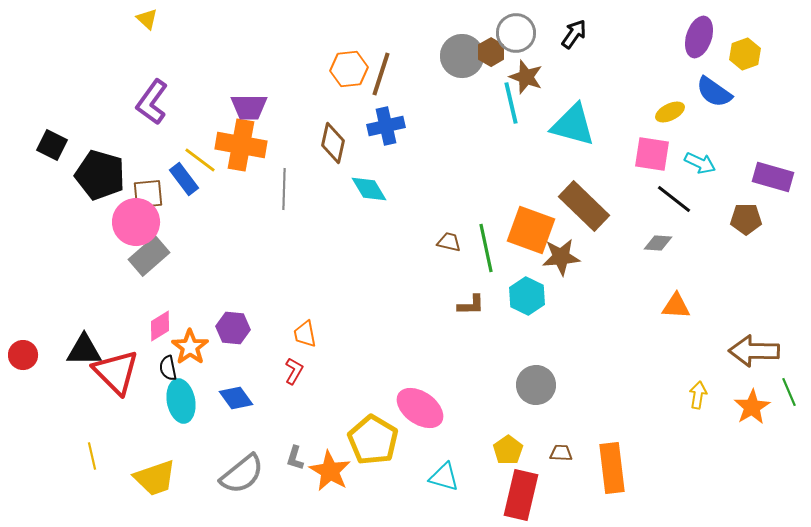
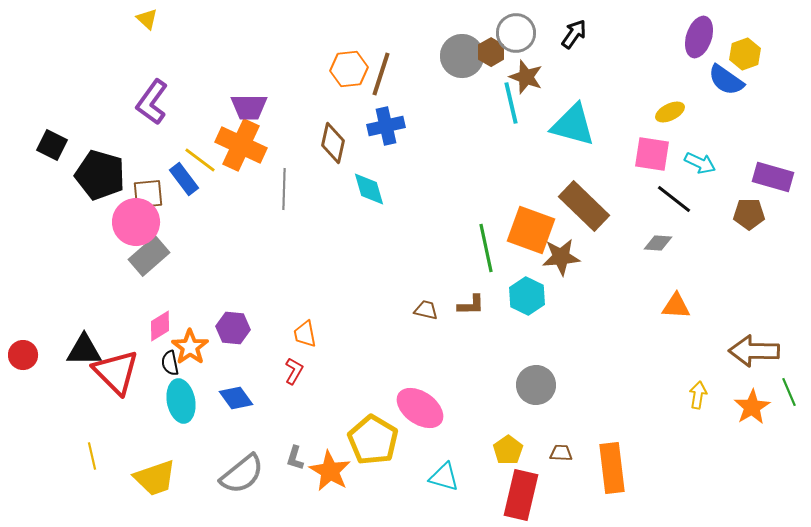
blue semicircle at (714, 92): moved 12 px right, 12 px up
orange cross at (241, 145): rotated 15 degrees clockwise
cyan diamond at (369, 189): rotated 15 degrees clockwise
brown pentagon at (746, 219): moved 3 px right, 5 px up
brown trapezoid at (449, 242): moved 23 px left, 68 px down
black semicircle at (168, 368): moved 2 px right, 5 px up
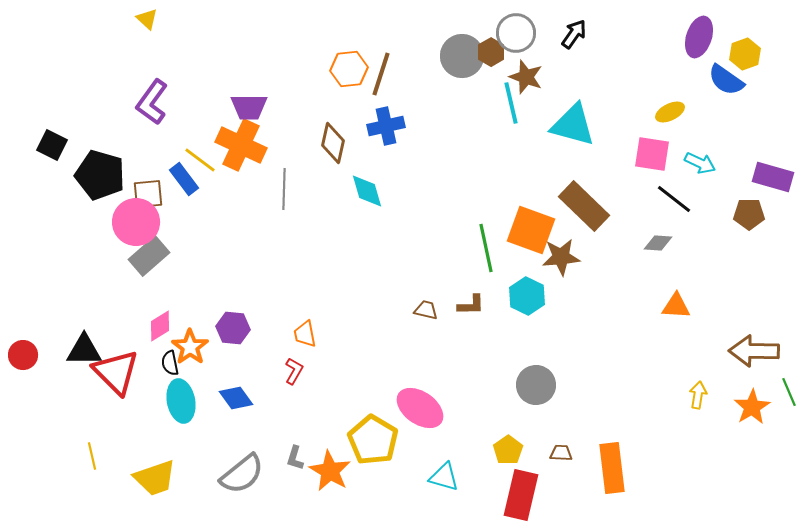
cyan diamond at (369, 189): moved 2 px left, 2 px down
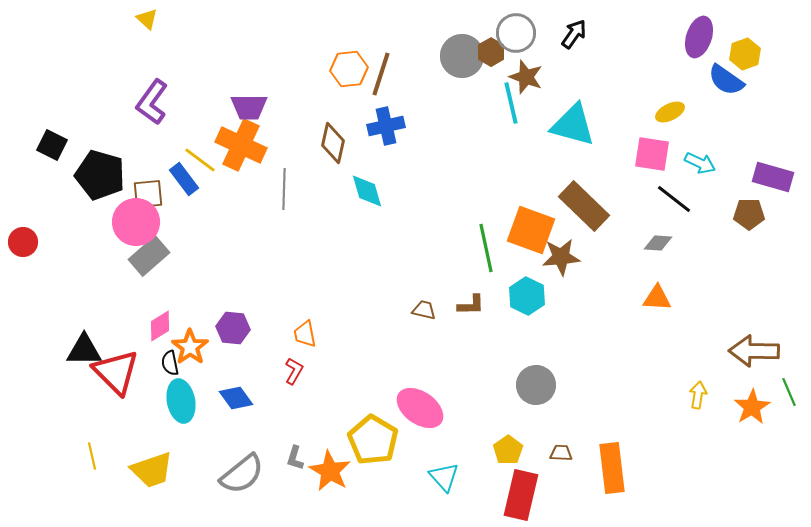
orange triangle at (676, 306): moved 19 px left, 8 px up
brown trapezoid at (426, 310): moved 2 px left
red circle at (23, 355): moved 113 px up
cyan triangle at (444, 477): rotated 32 degrees clockwise
yellow trapezoid at (155, 478): moved 3 px left, 8 px up
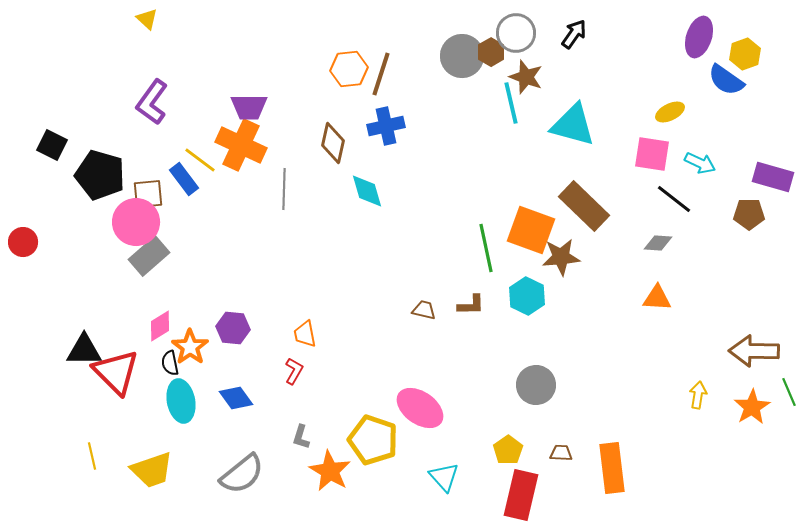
yellow pentagon at (373, 440): rotated 12 degrees counterclockwise
gray L-shape at (295, 458): moved 6 px right, 21 px up
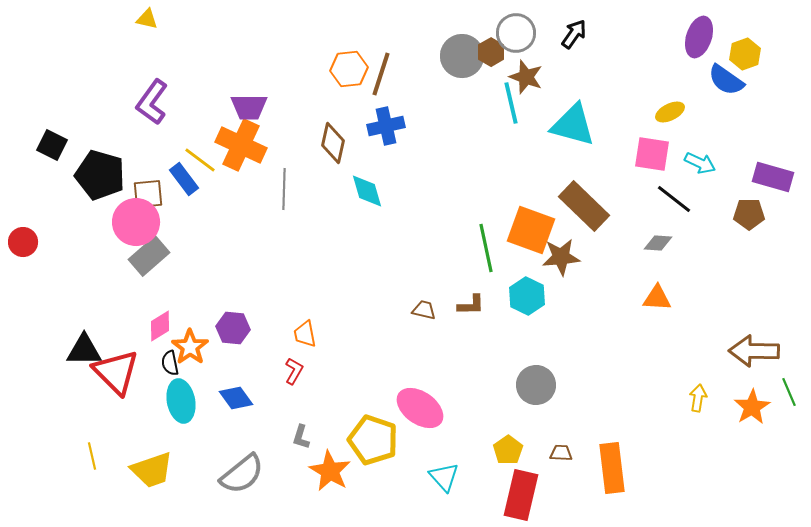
yellow triangle at (147, 19): rotated 30 degrees counterclockwise
yellow arrow at (698, 395): moved 3 px down
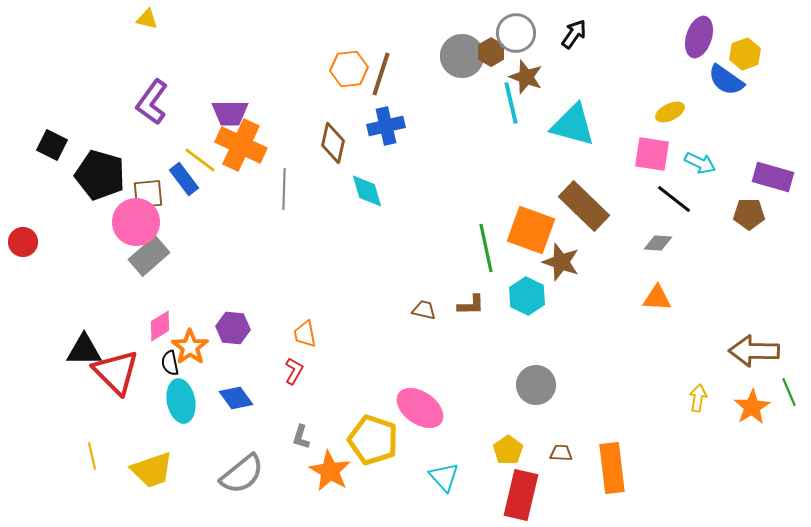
purple trapezoid at (249, 107): moved 19 px left, 6 px down
brown star at (561, 257): moved 5 px down; rotated 24 degrees clockwise
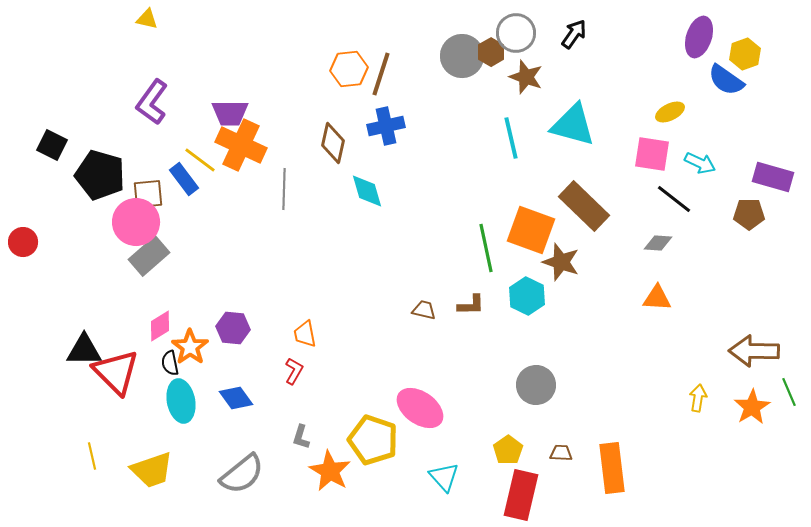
cyan line at (511, 103): moved 35 px down
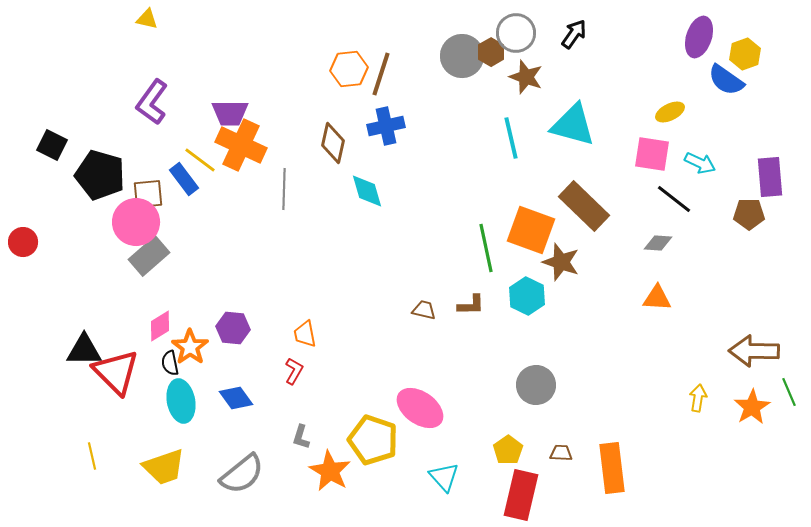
purple rectangle at (773, 177): moved 3 px left; rotated 69 degrees clockwise
yellow trapezoid at (152, 470): moved 12 px right, 3 px up
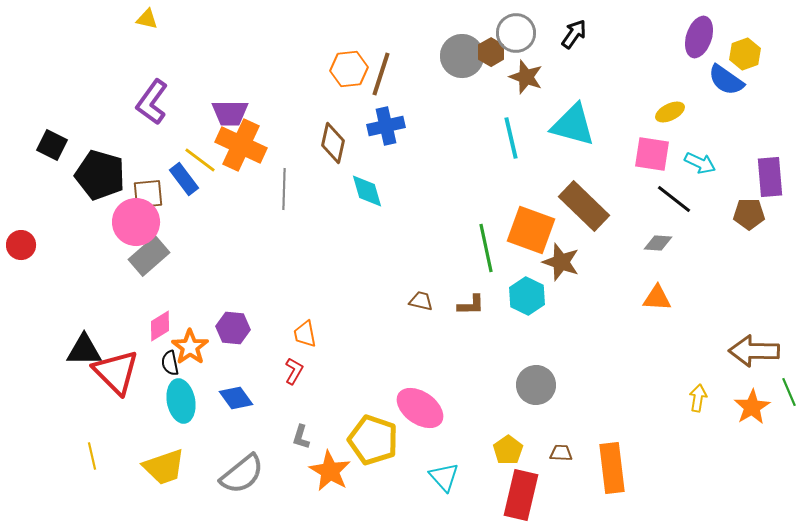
red circle at (23, 242): moved 2 px left, 3 px down
brown trapezoid at (424, 310): moved 3 px left, 9 px up
